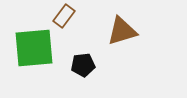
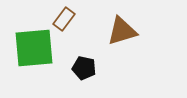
brown rectangle: moved 3 px down
black pentagon: moved 1 px right, 3 px down; rotated 20 degrees clockwise
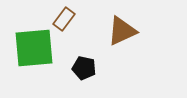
brown triangle: rotated 8 degrees counterclockwise
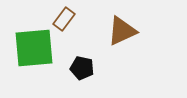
black pentagon: moved 2 px left
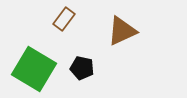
green square: moved 21 px down; rotated 36 degrees clockwise
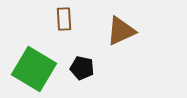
brown rectangle: rotated 40 degrees counterclockwise
brown triangle: moved 1 px left
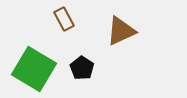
brown rectangle: rotated 25 degrees counterclockwise
black pentagon: rotated 20 degrees clockwise
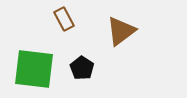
brown triangle: rotated 12 degrees counterclockwise
green square: rotated 24 degrees counterclockwise
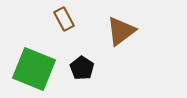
green square: rotated 15 degrees clockwise
